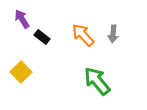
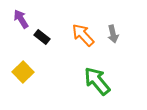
purple arrow: moved 1 px left
gray arrow: rotated 18 degrees counterclockwise
yellow square: moved 2 px right
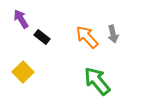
orange arrow: moved 4 px right, 2 px down
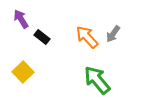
gray arrow: rotated 48 degrees clockwise
green arrow: moved 1 px up
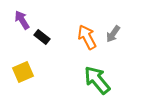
purple arrow: moved 1 px right, 1 px down
orange arrow: rotated 15 degrees clockwise
yellow square: rotated 20 degrees clockwise
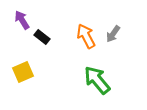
orange arrow: moved 1 px left, 1 px up
